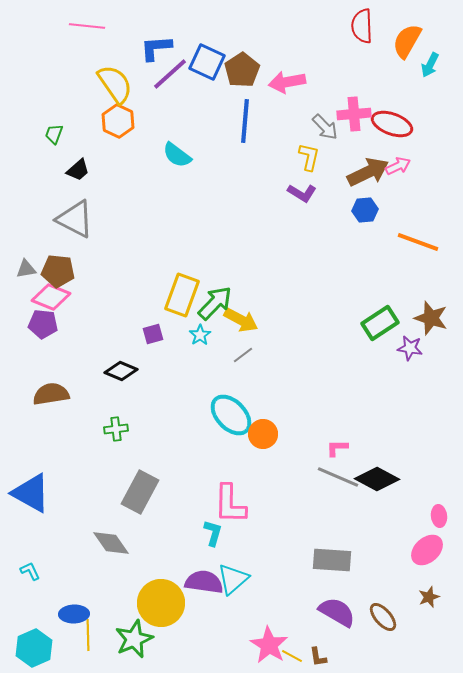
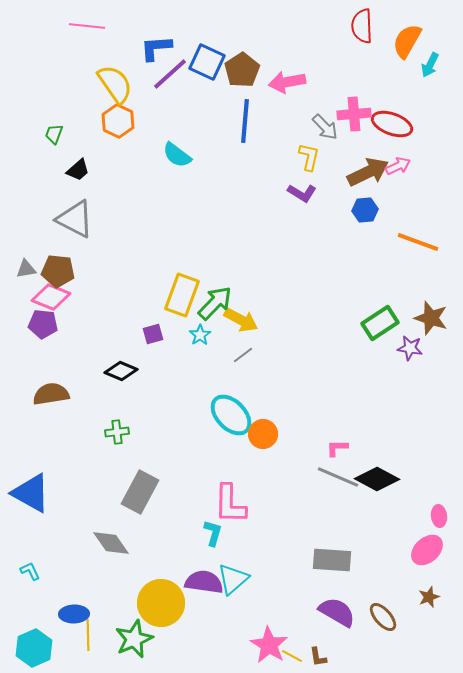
green cross at (116, 429): moved 1 px right, 3 px down
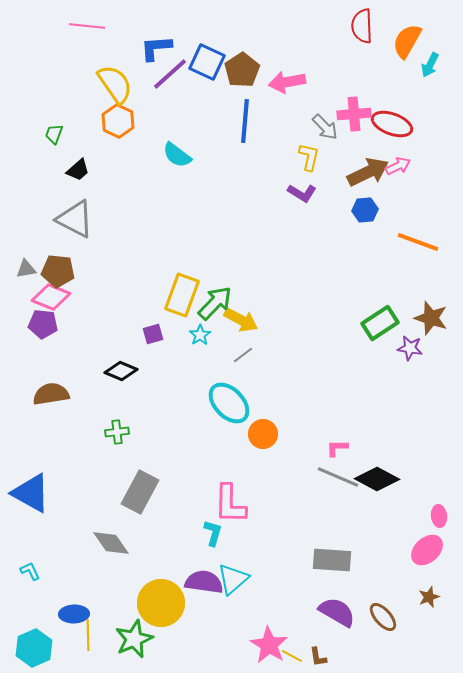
cyan ellipse at (231, 415): moved 2 px left, 12 px up
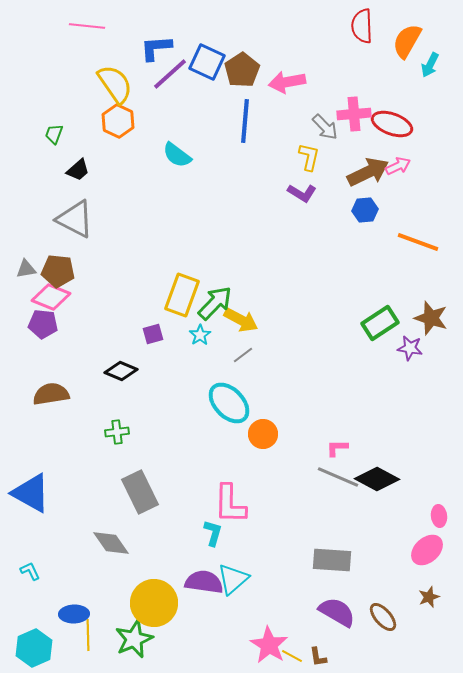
gray rectangle at (140, 492): rotated 54 degrees counterclockwise
yellow circle at (161, 603): moved 7 px left
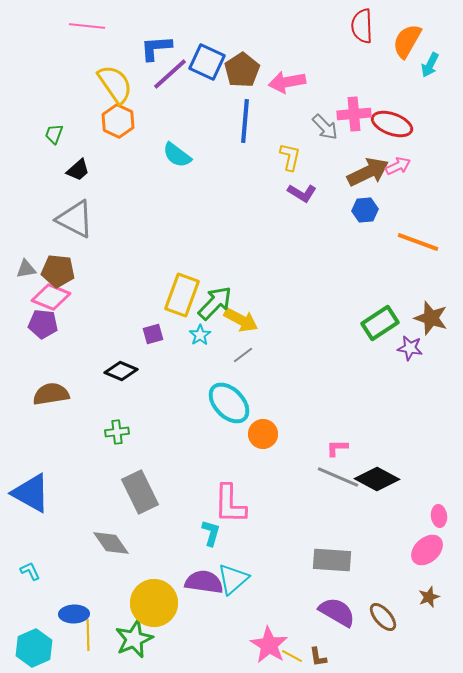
yellow L-shape at (309, 157): moved 19 px left
cyan L-shape at (213, 533): moved 2 px left
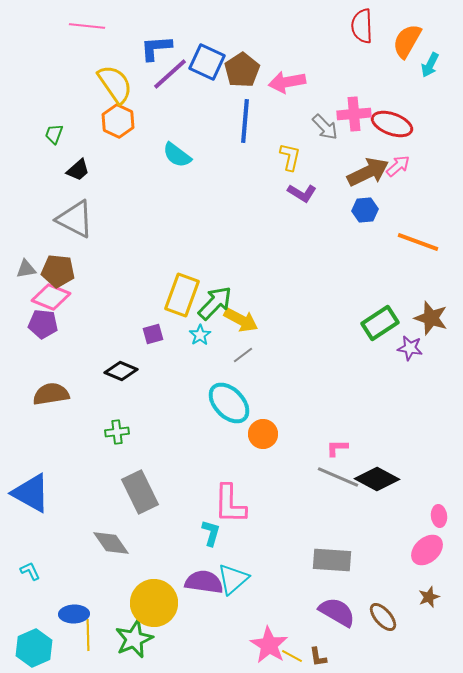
pink arrow at (398, 166): rotated 15 degrees counterclockwise
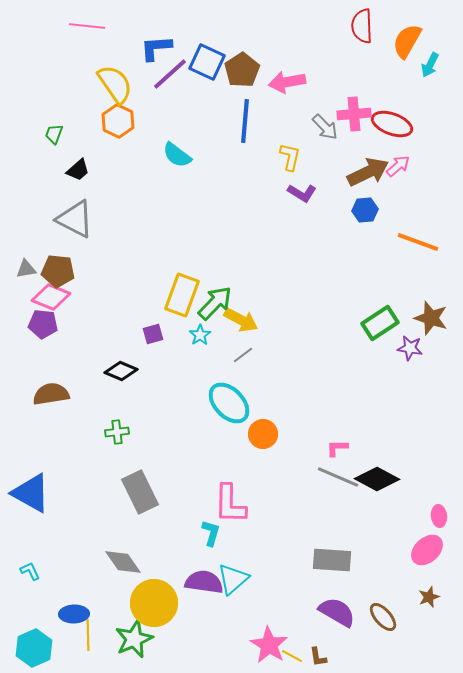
gray diamond at (111, 543): moved 12 px right, 19 px down
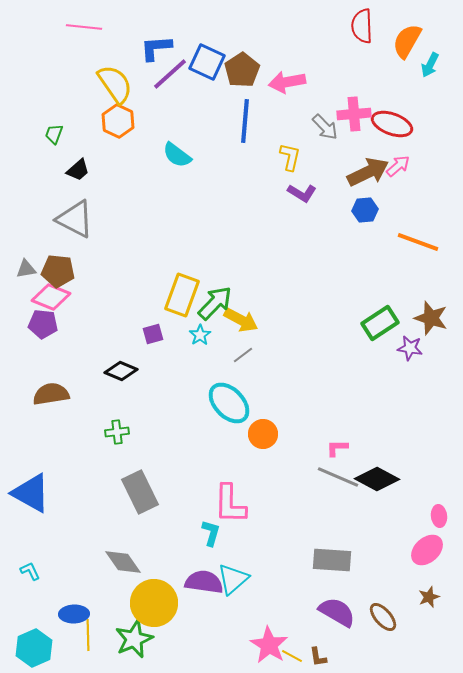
pink line at (87, 26): moved 3 px left, 1 px down
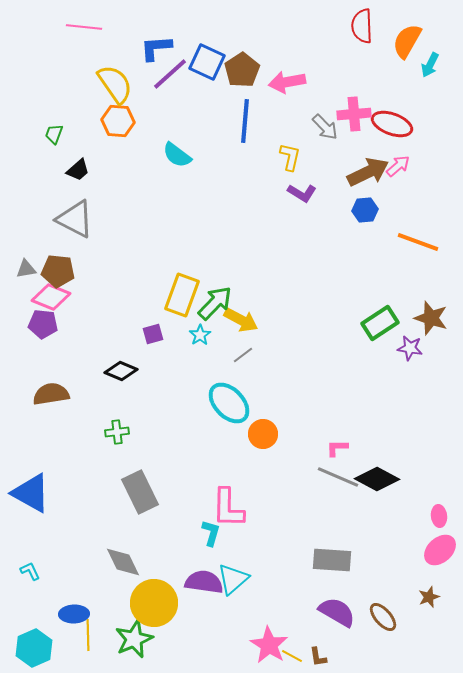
orange hexagon at (118, 121): rotated 20 degrees counterclockwise
pink L-shape at (230, 504): moved 2 px left, 4 px down
pink ellipse at (427, 550): moved 13 px right
gray diamond at (123, 562): rotated 9 degrees clockwise
